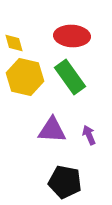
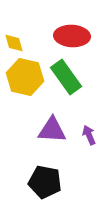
green rectangle: moved 4 px left
black pentagon: moved 20 px left
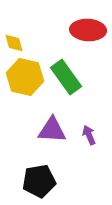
red ellipse: moved 16 px right, 6 px up
black pentagon: moved 6 px left, 1 px up; rotated 20 degrees counterclockwise
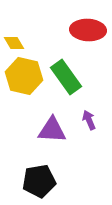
yellow diamond: rotated 15 degrees counterclockwise
yellow hexagon: moved 1 px left, 1 px up
purple arrow: moved 15 px up
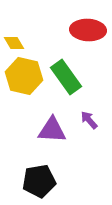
purple arrow: rotated 18 degrees counterclockwise
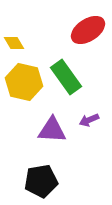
red ellipse: rotated 36 degrees counterclockwise
yellow hexagon: moved 6 px down
purple arrow: rotated 72 degrees counterclockwise
black pentagon: moved 2 px right
